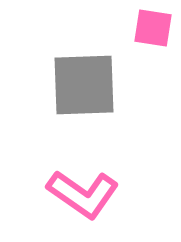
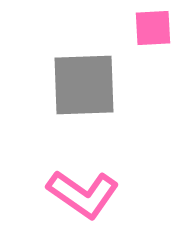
pink square: rotated 12 degrees counterclockwise
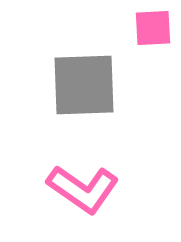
pink L-shape: moved 5 px up
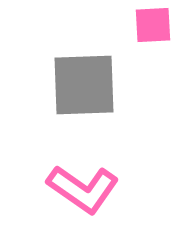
pink square: moved 3 px up
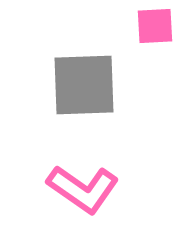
pink square: moved 2 px right, 1 px down
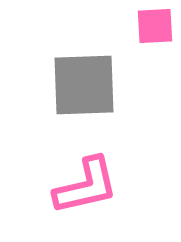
pink L-shape: moved 3 px right, 3 px up; rotated 48 degrees counterclockwise
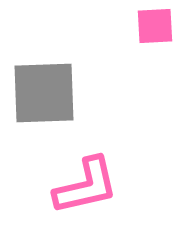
gray square: moved 40 px left, 8 px down
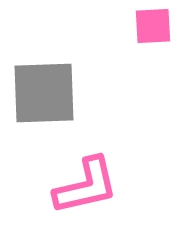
pink square: moved 2 px left
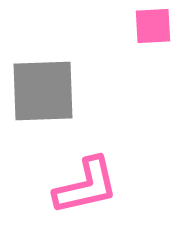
gray square: moved 1 px left, 2 px up
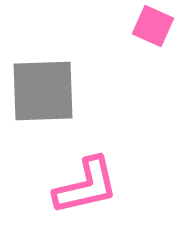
pink square: rotated 27 degrees clockwise
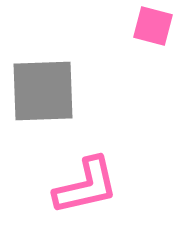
pink square: rotated 9 degrees counterclockwise
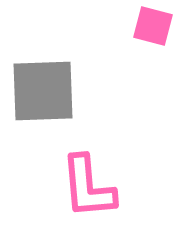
pink L-shape: moved 2 px right, 1 px down; rotated 98 degrees clockwise
